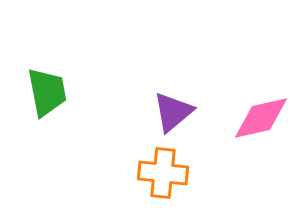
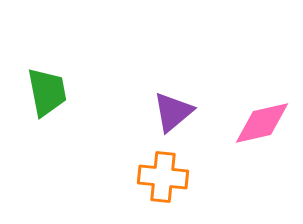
pink diamond: moved 1 px right, 5 px down
orange cross: moved 4 px down
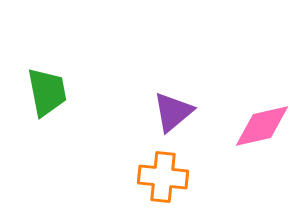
pink diamond: moved 3 px down
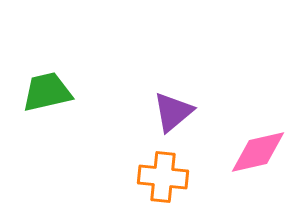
green trapezoid: rotated 92 degrees counterclockwise
pink diamond: moved 4 px left, 26 px down
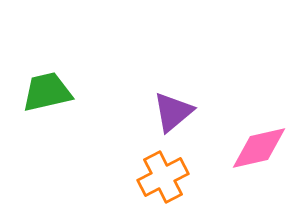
pink diamond: moved 1 px right, 4 px up
orange cross: rotated 33 degrees counterclockwise
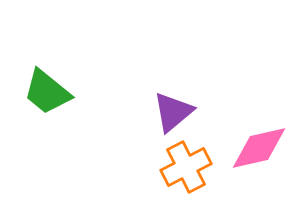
green trapezoid: rotated 128 degrees counterclockwise
orange cross: moved 23 px right, 10 px up
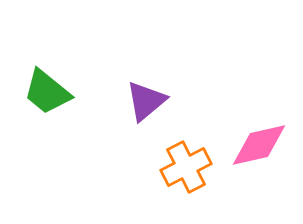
purple triangle: moved 27 px left, 11 px up
pink diamond: moved 3 px up
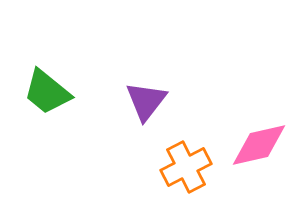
purple triangle: rotated 12 degrees counterclockwise
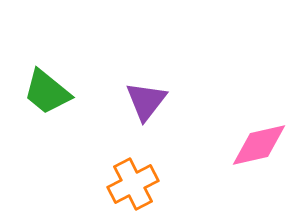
orange cross: moved 53 px left, 17 px down
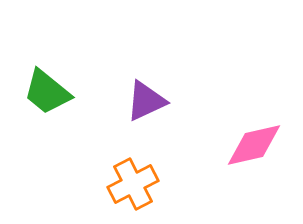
purple triangle: rotated 27 degrees clockwise
pink diamond: moved 5 px left
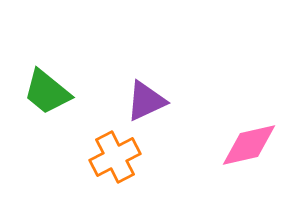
pink diamond: moved 5 px left
orange cross: moved 18 px left, 27 px up
